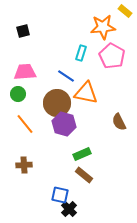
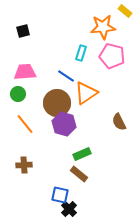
pink pentagon: rotated 15 degrees counterclockwise
orange triangle: rotated 45 degrees counterclockwise
brown rectangle: moved 5 px left, 1 px up
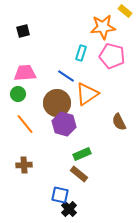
pink trapezoid: moved 1 px down
orange triangle: moved 1 px right, 1 px down
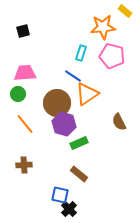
blue line: moved 7 px right
green rectangle: moved 3 px left, 11 px up
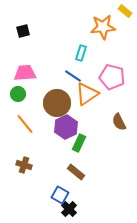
pink pentagon: moved 21 px down
purple hexagon: moved 2 px right, 3 px down; rotated 20 degrees clockwise
green rectangle: rotated 42 degrees counterclockwise
brown cross: rotated 21 degrees clockwise
brown rectangle: moved 3 px left, 2 px up
blue square: rotated 18 degrees clockwise
